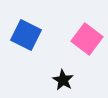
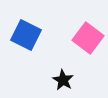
pink square: moved 1 px right, 1 px up
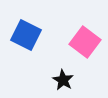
pink square: moved 3 px left, 4 px down
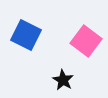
pink square: moved 1 px right, 1 px up
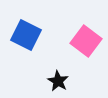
black star: moved 5 px left, 1 px down
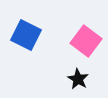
black star: moved 20 px right, 2 px up
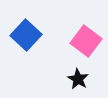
blue square: rotated 16 degrees clockwise
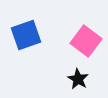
blue square: rotated 28 degrees clockwise
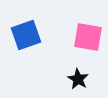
pink square: moved 2 px right, 4 px up; rotated 28 degrees counterclockwise
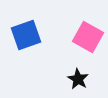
pink square: rotated 20 degrees clockwise
